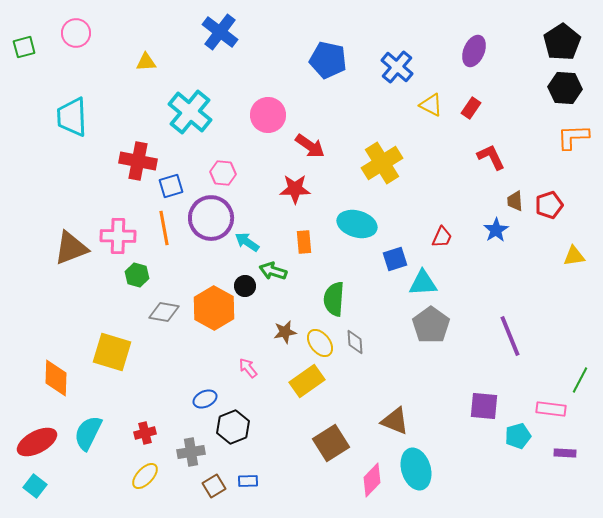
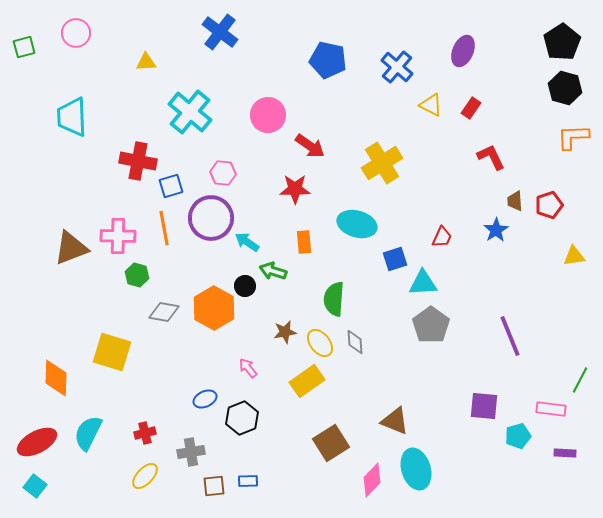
purple ellipse at (474, 51): moved 11 px left
black hexagon at (565, 88): rotated 12 degrees clockwise
black hexagon at (233, 427): moved 9 px right, 9 px up
brown square at (214, 486): rotated 25 degrees clockwise
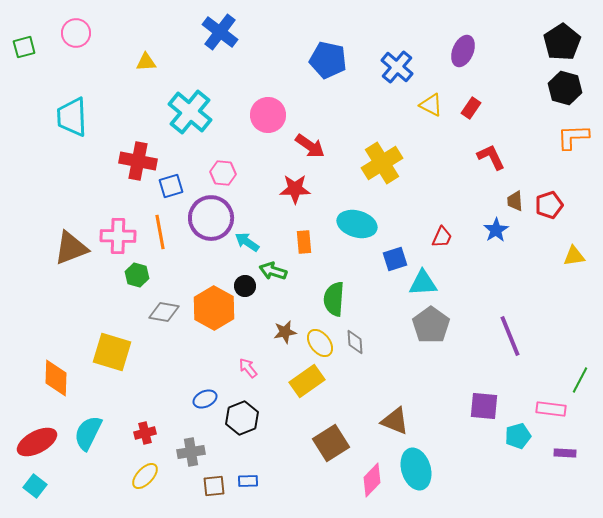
orange line at (164, 228): moved 4 px left, 4 px down
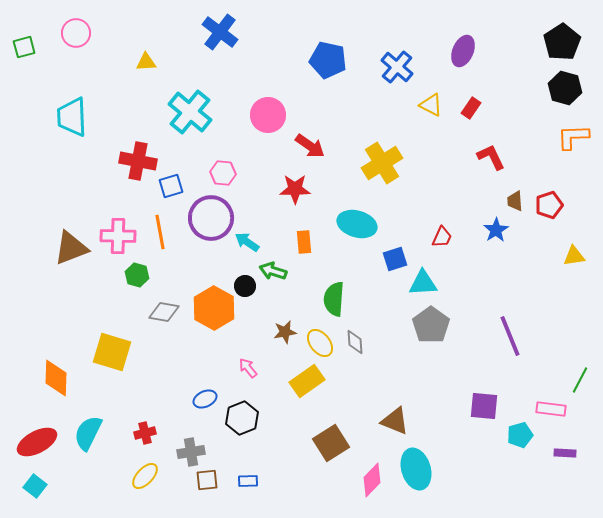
cyan pentagon at (518, 436): moved 2 px right, 1 px up
brown square at (214, 486): moved 7 px left, 6 px up
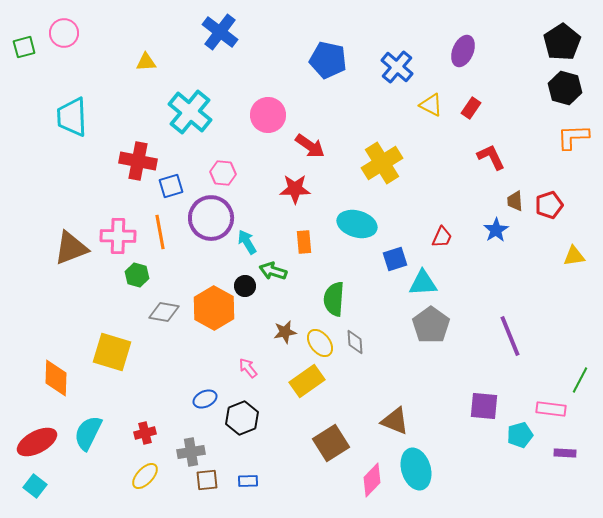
pink circle at (76, 33): moved 12 px left
cyan arrow at (247, 242): rotated 25 degrees clockwise
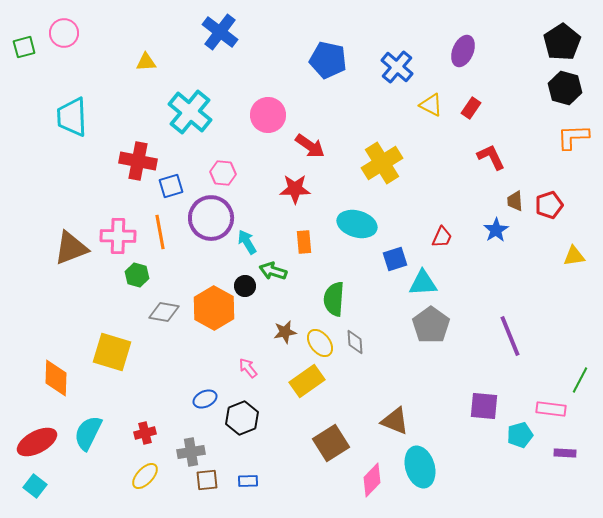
cyan ellipse at (416, 469): moved 4 px right, 2 px up
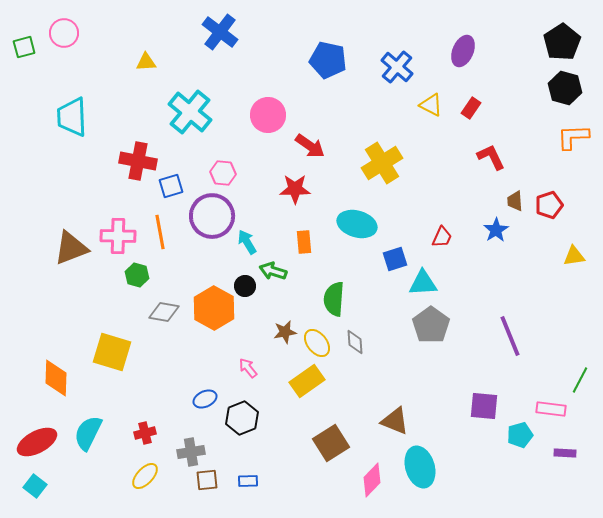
purple circle at (211, 218): moved 1 px right, 2 px up
yellow ellipse at (320, 343): moved 3 px left
